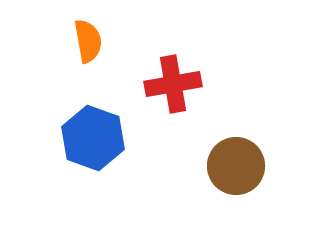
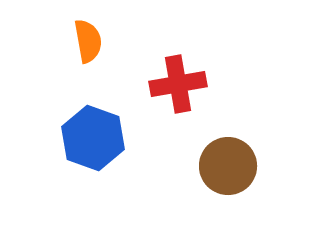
red cross: moved 5 px right
brown circle: moved 8 px left
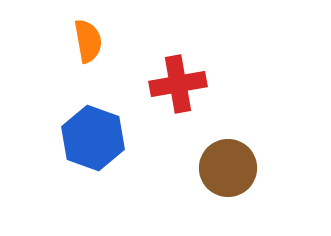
brown circle: moved 2 px down
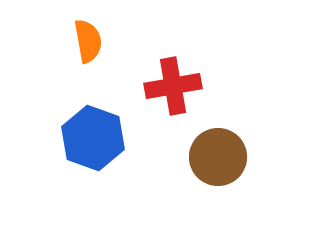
red cross: moved 5 px left, 2 px down
brown circle: moved 10 px left, 11 px up
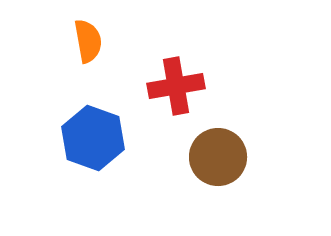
red cross: moved 3 px right
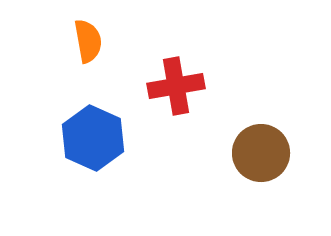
blue hexagon: rotated 4 degrees clockwise
brown circle: moved 43 px right, 4 px up
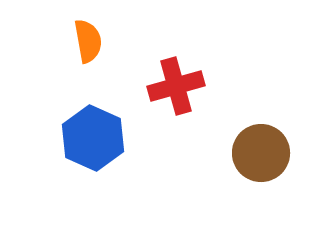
red cross: rotated 6 degrees counterclockwise
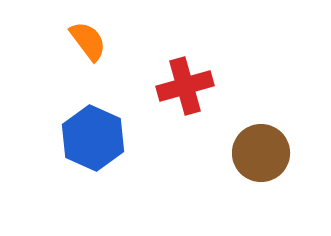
orange semicircle: rotated 27 degrees counterclockwise
red cross: moved 9 px right
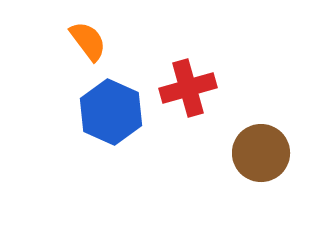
red cross: moved 3 px right, 2 px down
blue hexagon: moved 18 px right, 26 px up
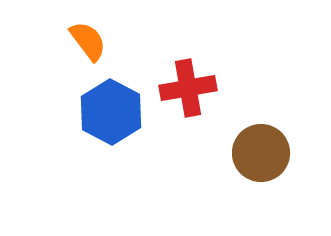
red cross: rotated 6 degrees clockwise
blue hexagon: rotated 4 degrees clockwise
